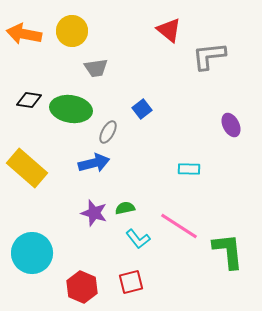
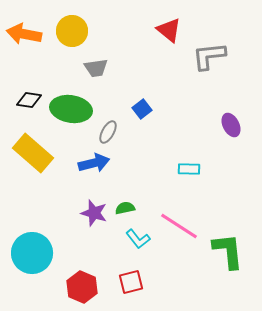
yellow rectangle: moved 6 px right, 15 px up
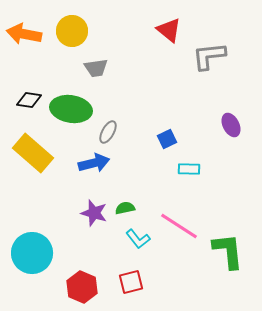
blue square: moved 25 px right, 30 px down; rotated 12 degrees clockwise
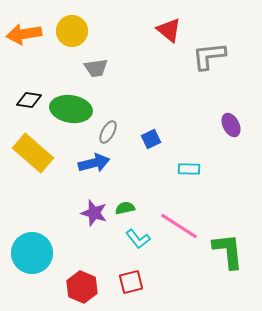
orange arrow: rotated 20 degrees counterclockwise
blue square: moved 16 px left
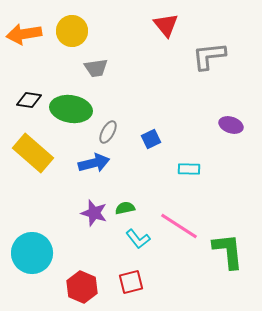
red triangle: moved 3 px left, 5 px up; rotated 12 degrees clockwise
purple ellipse: rotated 45 degrees counterclockwise
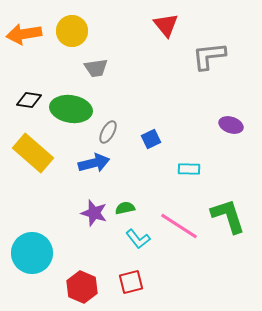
green L-shape: moved 35 px up; rotated 12 degrees counterclockwise
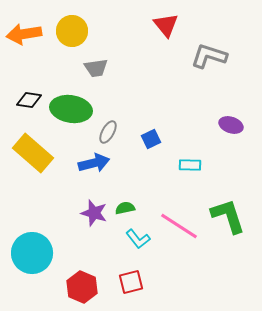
gray L-shape: rotated 24 degrees clockwise
cyan rectangle: moved 1 px right, 4 px up
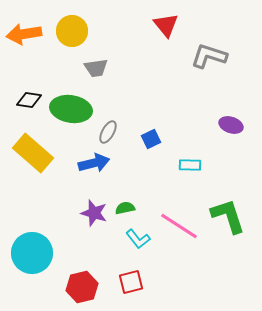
red hexagon: rotated 24 degrees clockwise
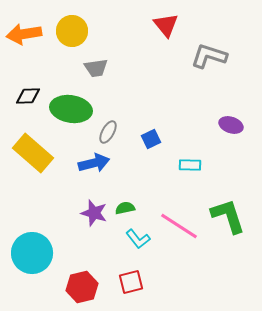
black diamond: moved 1 px left, 4 px up; rotated 10 degrees counterclockwise
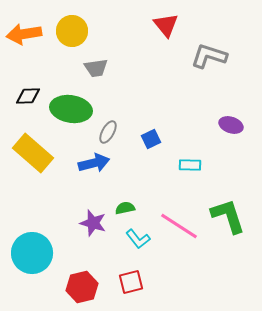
purple star: moved 1 px left, 10 px down
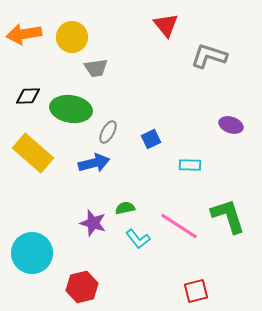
yellow circle: moved 6 px down
red square: moved 65 px right, 9 px down
